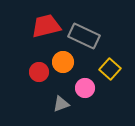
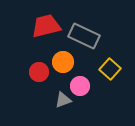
pink circle: moved 5 px left, 2 px up
gray triangle: moved 2 px right, 4 px up
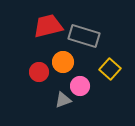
red trapezoid: moved 2 px right
gray rectangle: rotated 8 degrees counterclockwise
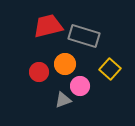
orange circle: moved 2 px right, 2 px down
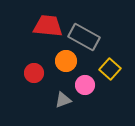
red trapezoid: rotated 20 degrees clockwise
gray rectangle: moved 1 px down; rotated 12 degrees clockwise
orange circle: moved 1 px right, 3 px up
red circle: moved 5 px left, 1 px down
pink circle: moved 5 px right, 1 px up
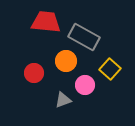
red trapezoid: moved 2 px left, 4 px up
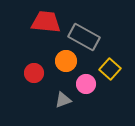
pink circle: moved 1 px right, 1 px up
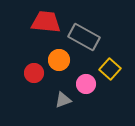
orange circle: moved 7 px left, 1 px up
